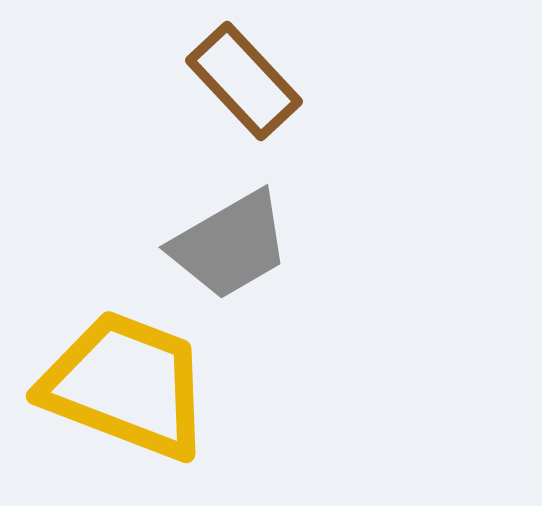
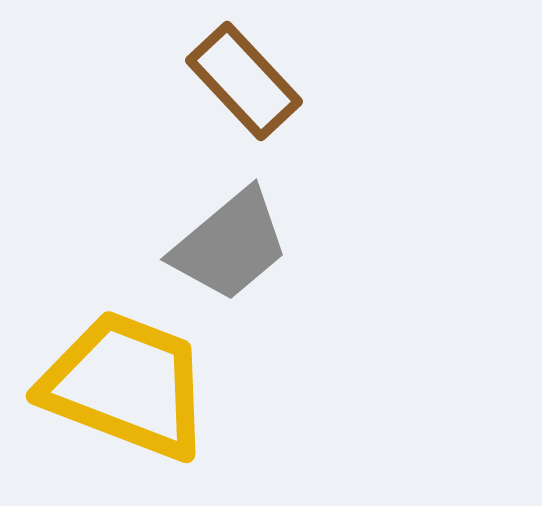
gray trapezoid: rotated 10 degrees counterclockwise
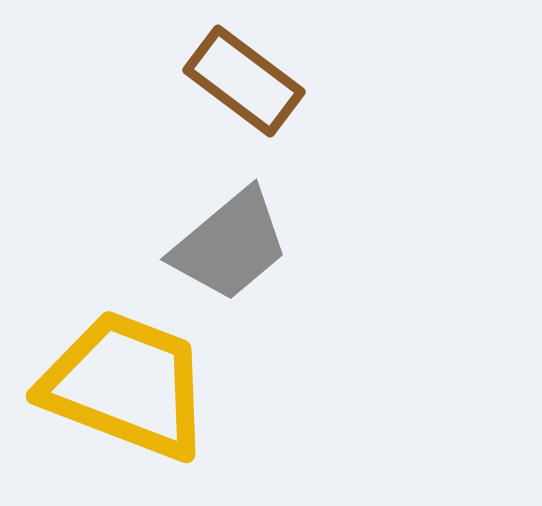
brown rectangle: rotated 10 degrees counterclockwise
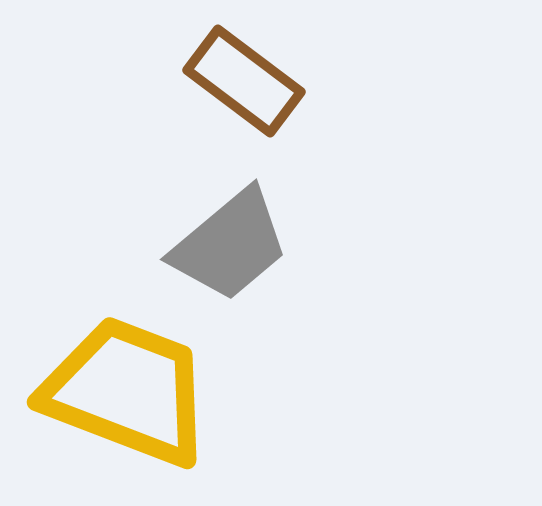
yellow trapezoid: moved 1 px right, 6 px down
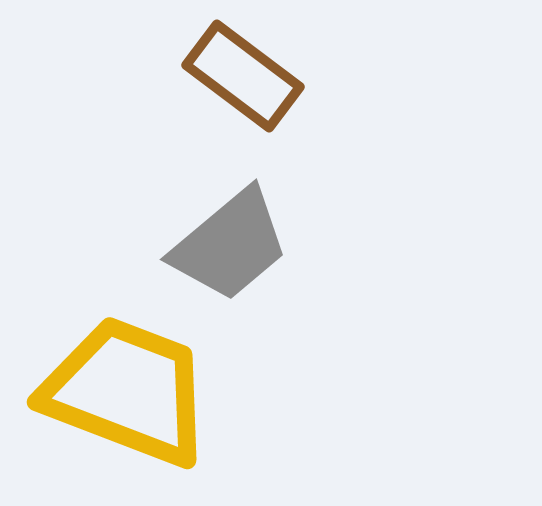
brown rectangle: moved 1 px left, 5 px up
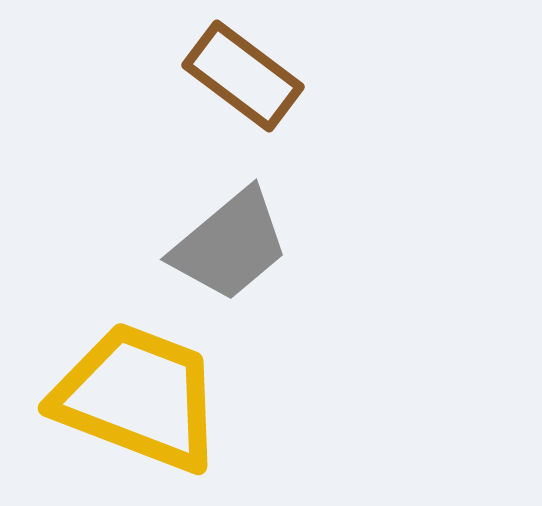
yellow trapezoid: moved 11 px right, 6 px down
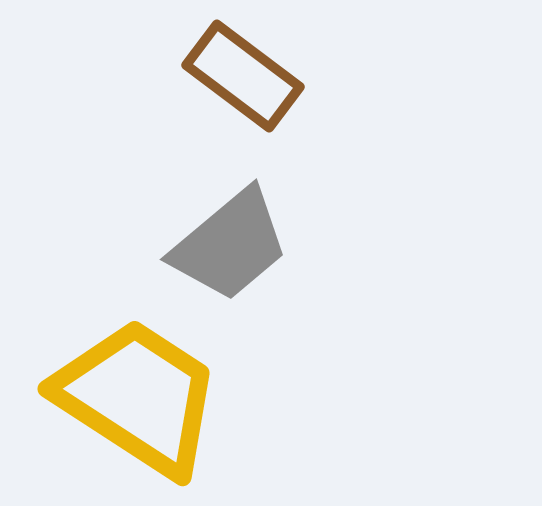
yellow trapezoid: rotated 12 degrees clockwise
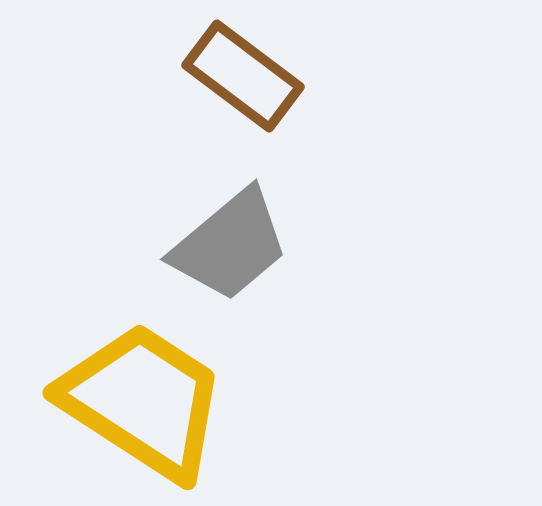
yellow trapezoid: moved 5 px right, 4 px down
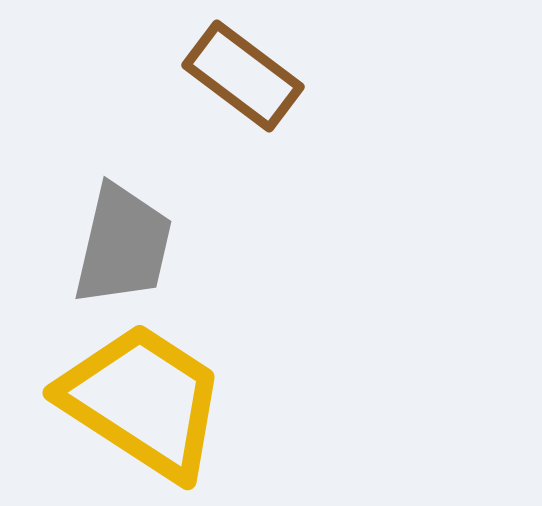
gray trapezoid: moved 107 px left; rotated 37 degrees counterclockwise
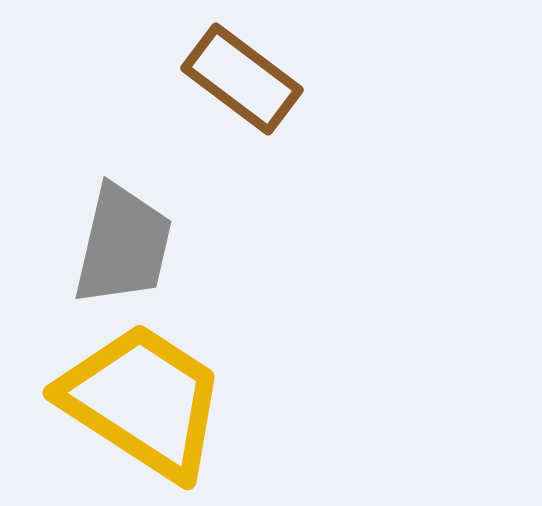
brown rectangle: moved 1 px left, 3 px down
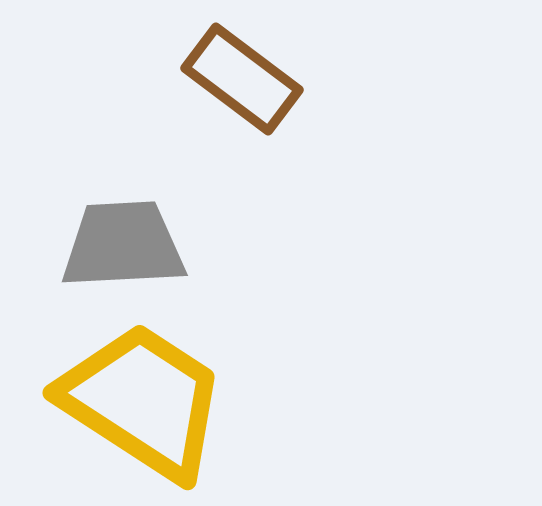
gray trapezoid: rotated 106 degrees counterclockwise
